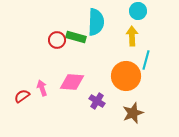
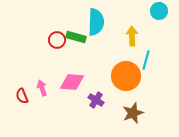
cyan circle: moved 21 px right
red semicircle: rotated 77 degrees counterclockwise
purple cross: moved 1 px left, 1 px up
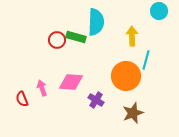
pink diamond: moved 1 px left
red semicircle: moved 3 px down
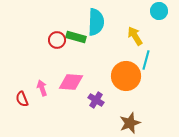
yellow arrow: moved 3 px right; rotated 30 degrees counterclockwise
brown star: moved 3 px left, 10 px down
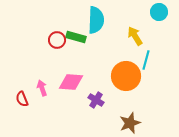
cyan circle: moved 1 px down
cyan semicircle: moved 2 px up
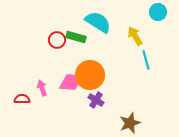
cyan circle: moved 1 px left
cyan semicircle: moved 2 px right, 2 px down; rotated 60 degrees counterclockwise
cyan line: rotated 30 degrees counterclockwise
orange circle: moved 36 px left, 1 px up
red semicircle: rotated 112 degrees clockwise
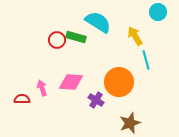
orange circle: moved 29 px right, 7 px down
